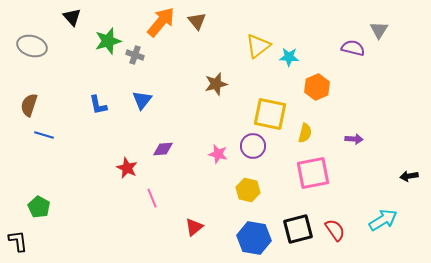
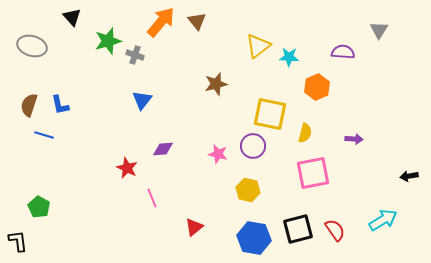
purple semicircle: moved 10 px left, 4 px down; rotated 10 degrees counterclockwise
blue L-shape: moved 38 px left
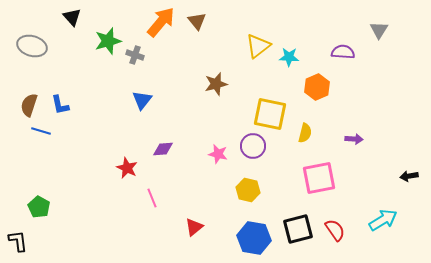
blue line: moved 3 px left, 4 px up
pink square: moved 6 px right, 5 px down
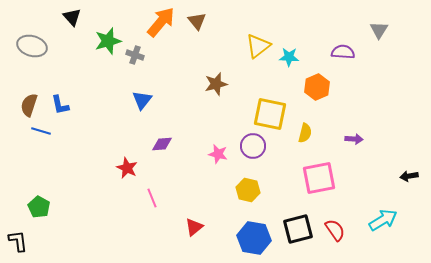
purple diamond: moved 1 px left, 5 px up
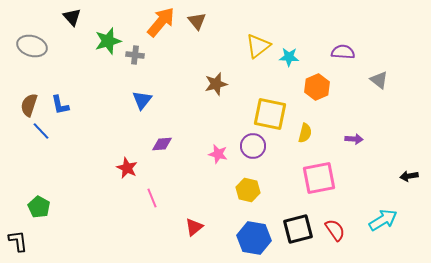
gray triangle: moved 50 px down; rotated 24 degrees counterclockwise
gray cross: rotated 12 degrees counterclockwise
blue line: rotated 30 degrees clockwise
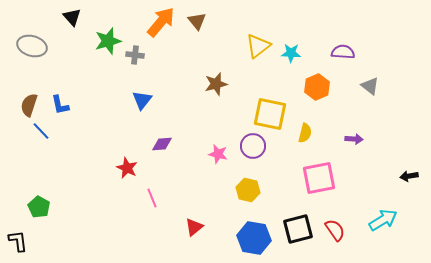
cyan star: moved 2 px right, 4 px up
gray triangle: moved 9 px left, 6 px down
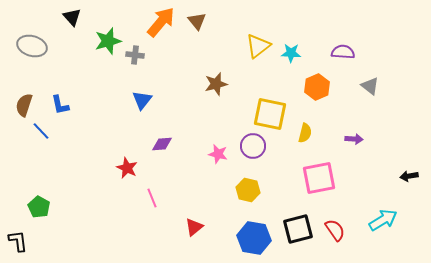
brown semicircle: moved 5 px left
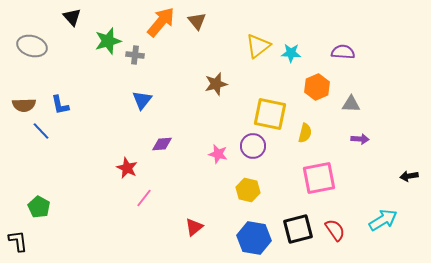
gray triangle: moved 19 px left, 18 px down; rotated 36 degrees counterclockwise
brown semicircle: rotated 110 degrees counterclockwise
purple arrow: moved 6 px right
pink line: moved 8 px left; rotated 60 degrees clockwise
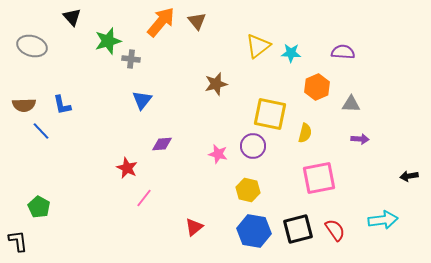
gray cross: moved 4 px left, 4 px down
blue L-shape: moved 2 px right
cyan arrow: rotated 24 degrees clockwise
blue hexagon: moved 7 px up
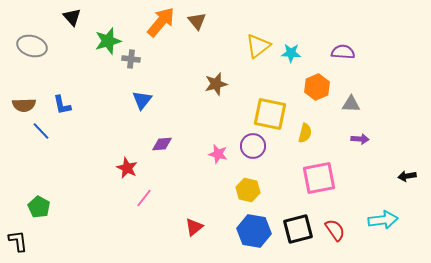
black arrow: moved 2 px left
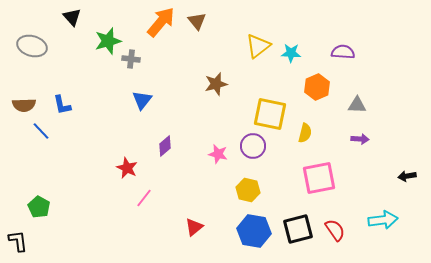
gray triangle: moved 6 px right, 1 px down
purple diamond: moved 3 px right, 2 px down; rotated 35 degrees counterclockwise
